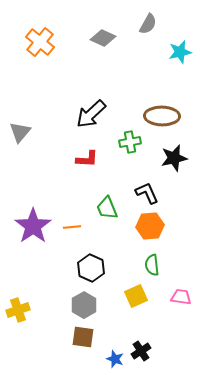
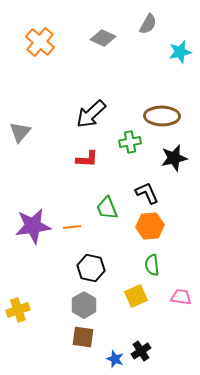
purple star: rotated 27 degrees clockwise
black hexagon: rotated 12 degrees counterclockwise
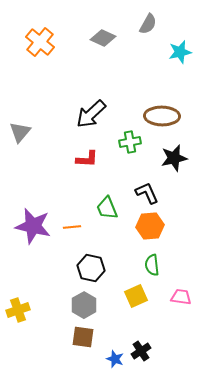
purple star: rotated 21 degrees clockwise
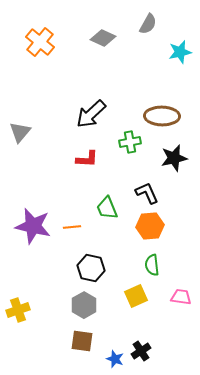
brown square: moved 1 px left, 4 px down
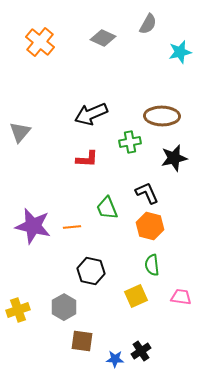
black arrow: rotated 20 degrees clockwise
orange hexagon: rotated 20 degrees clockwise
black hexagon: moved 3 px down
gray hexagon: moved 20 px left, 2 px down
blue star: rotated 18 degrees counterclockwise
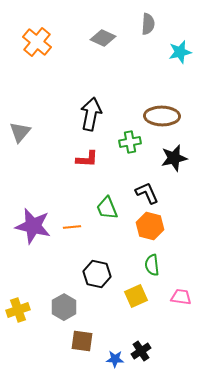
gray semicircle: rotated 25 degrees counterclockwise
orange cross: moved 3 px left
black arrow: rotated 124 degrees clockwise
black hexagon: moved 6 px right, 3 px down
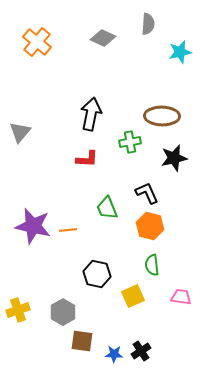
orange line: moved 4 px left, 3 px down
yellow square: moved 3 px left
gray hexagon: moved 1 px left, 5 px down
blue star: moved 1 px left, 5 px up
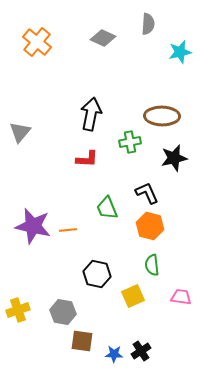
gray hexagon: rotated 20 degrees counterclockwise
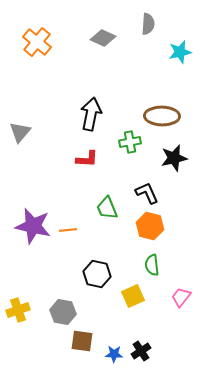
pink trapezoid: rotated 60 degrees counterclockwise
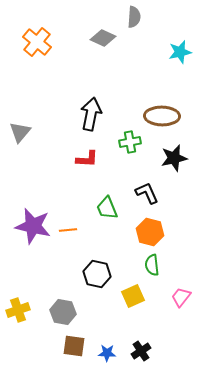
gray semicircle: moved 14 px left, 7 px up
orange hexagon: moved 6 px down
brown square: moved 8 px left, 5 px down
blue star: moved 7 px left, 1 px up
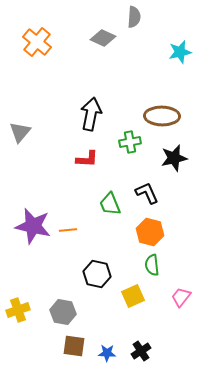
green trapezoid: moved 3 px right, 4 px up
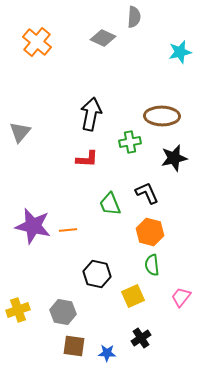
black cross: moved 13 px up
